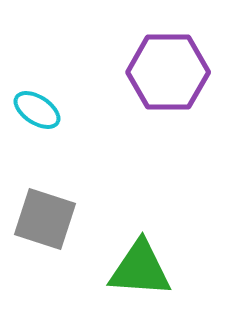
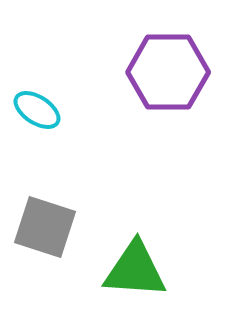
gray square: moved 8 px down
green triangle: moved 5 px left, 1 px down
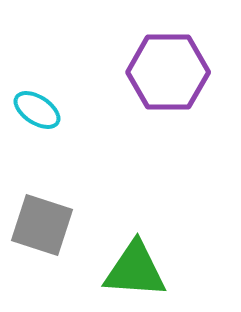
gray square: moved 3 px left, 2 px up
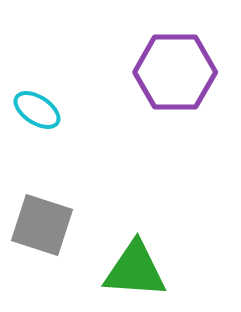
purple hexagon: moved 7 px right
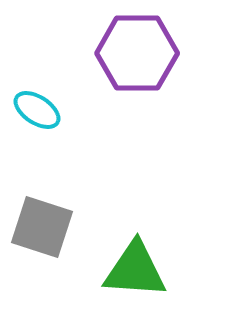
purple hexagon: moved 38 px left, 19 px up
gray square: moved 2 px down
